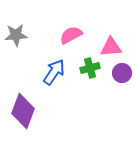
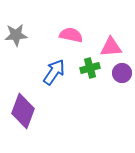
pink semicircle: rotated 40 degrees clockwise
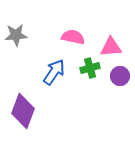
pink semicircle: moved 2 px right, 2 px down
purple circle: moved 2 px left, 3 px down
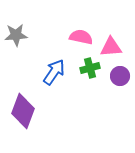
pink semicircle: moved 8 px right
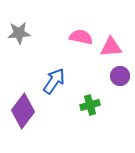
gray star: moved 3 px right, 2 px up
green cross: moved 37 px down
blue arrow: moved 9 px down
purple diamond: rotated 16 degrees clockwise
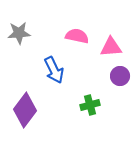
pink semicircle: moved 4 px left, 1 px up
blue arrow: moved 11 px up; rotated 120 degrees clockwise
purple diamond: moved 2 px right, 1 px up
